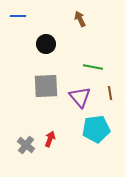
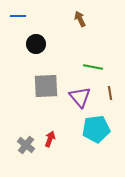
black circle: moved 10 px left
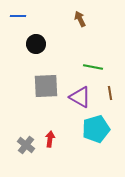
purple triangle: rotated 20 degrees counterclockwise
cyan pentagon: rotated 8 degrees counterclockwise
red arrow: rotated 14 degrees counterclockwise
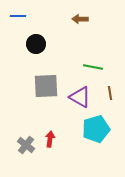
brown arrow: rotated 63 degrees counterclockwise
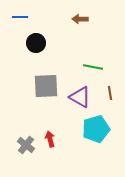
blue line: moved 2 px right, 1 px down
black circle: moved 1 px up
red arrow: rotated 21 degrees counterclockwise
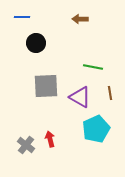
blue line: moved 2 px right
cyan pentagon: rotated 8 degrees counterclockwise
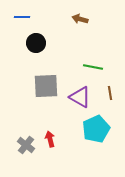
brown arrow: rotated 14 degrees clockwise
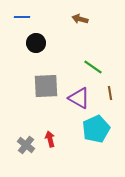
green line: rotated 24 degrees clockwise
purple triangle: moved 1 px left, 1 px down
